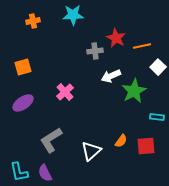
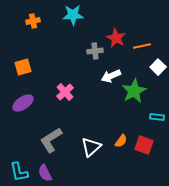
red square: moved 2 px left, 1 px up; rotated 24 degrees clockwise
white triangle: moved 4 px up
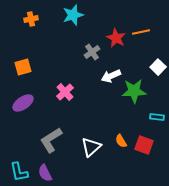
cyan star: rotated 15 degrees counterclockwise
orange cross: moved 2 px left, 2 px up
orange line: moved 1 px left, 14 px up
gray cross: moved 3 px left, 1 px down; rotated 28 degrees counterclockwise
green star: rotated 25 degrees clockwise
orange semicircle: rotated 112 degrees clockwise
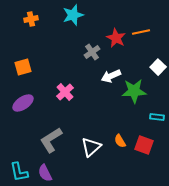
orange semicircle: moved 1 px left
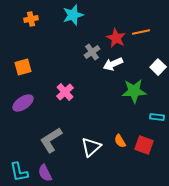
white arrow: moved 2 px right, 12 px up
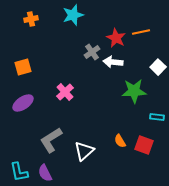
white arrow: moved 2 px up; rotated 30 degrees clockwise
white triangle: moved 7 px left, 4 px down
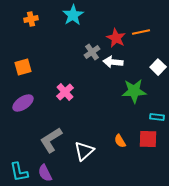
cyan star: rotated 15 degrees counterclockwise
red square: moved 4 px right, 6 px up; rotated 18 degrees counterclockwise
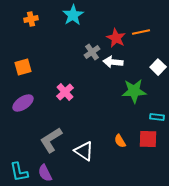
white triangle: rotated 45 degrees counterclockwise
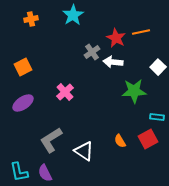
orange square: rotated 12 degrees counterclockwise
red square: rotated 30 degrees counterclockwise
